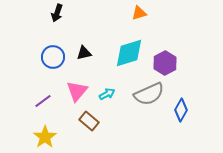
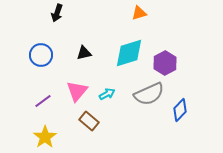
blue circle: moved 12 px left, 2 px up
blue diamond: moved 1 px left; rotated 15 degrees clockwise
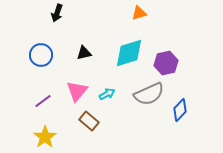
purple hexagon: moved 1 px right; rotated 15 degrees clockwise
